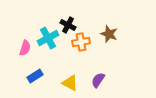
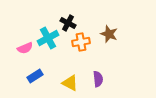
black cross: moved 2 px up
pink semicircle: rotated 49 degrees clockwise
purple semicircle: moved 1 px up; rotated 140 degrees clockwise
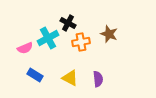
blue rectangle: moved 1 px up; rotated 63 degrees clockwise
yellow triangle: moved 5 px up
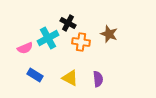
orange cross: rotated 18 degrees clockwise
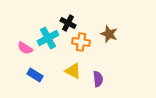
pink semicircle: rotated 56 degrees clockwise
yellow triangle: moved 3 px right, 7 px up
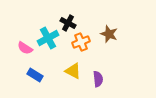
orange cross: rotated 30 degrees counterclockwise
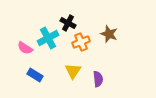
yellow triangle: rotated 36 degrees clockwise
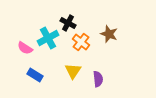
orange cross: rotated 30 degrees counterclockwise
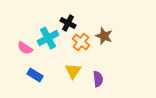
brown star: moved 5 px left, 2 px down
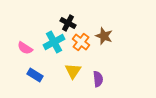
cyan cross: moved 6 px right, 4 px down
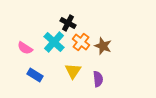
brown star: moved 1 px left, 10 px down
cyan cross: rotated 20 degrees counterclockwise
